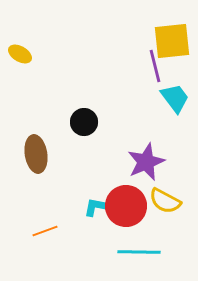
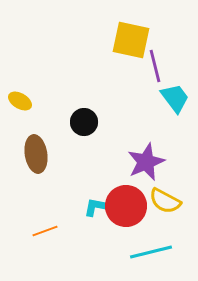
yellow square: moved 41 px left, 1 px up; rotated 18 degrees clockwise
yellow ellipse: moved 47 px down
cyan line: moved 12 px right; rotated 15 degrees counterclockwise
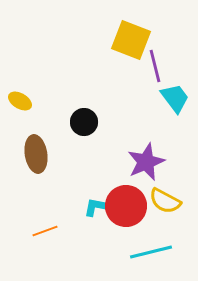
yellow square: rotated 9 degrees clockwise
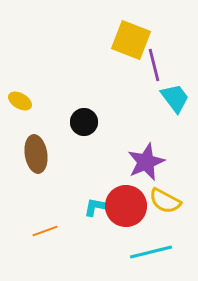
purple line: moved 1 px left, 1 px up
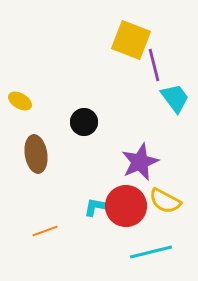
purple star: moved 6 px left
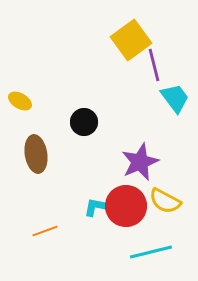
yellow square: rotated 33 degrees clockwise
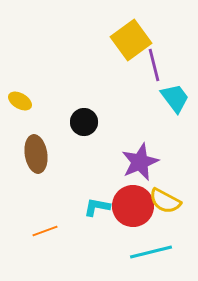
red circle: moved 7 px right
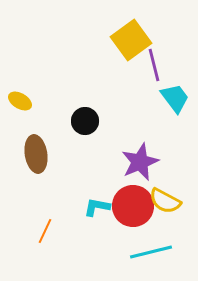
black circle: moved 1 px right, 1 px up
orange line: rotated 45 degrees counterclockwise
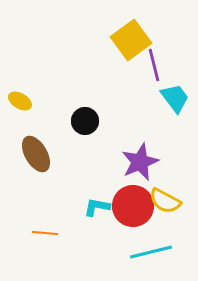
brown ellipse: rotated 21 degrees counterclockwise
orange line: moved 2 px down; rotated 70 degrees clockwise
